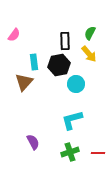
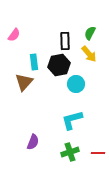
purple semicircle: rotated 49 degrees clockwise
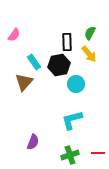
black rectangle: moved 2 px right, 1 px down
cyan rectangle: rotated 28 degrees counterclockwise
green cross: moved 3 px down
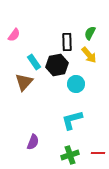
yellow arrow: moved 1 px down
black hexagon: moved 2 px left
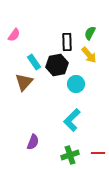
cyan L-shape: rotated 30 degrees counterclockwise
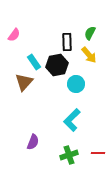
green cross: moved 1 px left
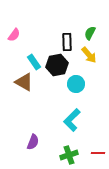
brown triangle: rotated 42 degrees counterclockwise
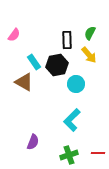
black rectangle: moved 2 px up
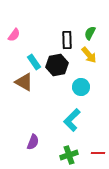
cyan circle: moved 5 px right, 3 px down
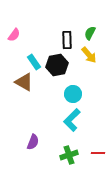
cyan circle: moved 8 px left, 7 px down
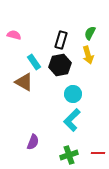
pink semicircle: rotated 112 degrees counterclockwise
black rectangle: moved 6 px left; rotated 18 degrees clockwise
yellow arrow: moved 1 px left; rotated 24 degrees clockwise
black hexagon: moved 3 px right
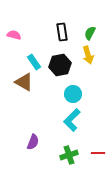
black rectangle: moved 1 px right, 8 px up; rotated 24 degrees counterclockwise
